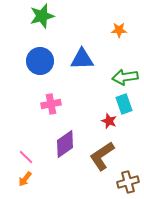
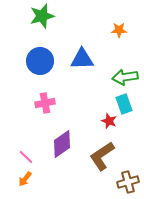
pink cross: moved 6 px left, 1 px up
purple diamond: moved 3 px left
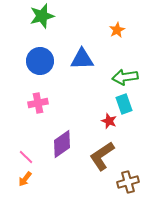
orange star: moved 2 px left; rotated 28 degrees counterclockwise
pink cross: moved 7 px left
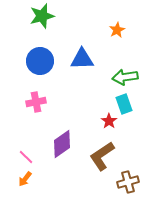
pink cross: moved 2 px left, 1 px up
red star: rotated 14 degrees clockwise
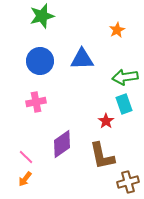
red star: moved 3 px left
brown L-shape: rotated 68 degrees counterclockwise
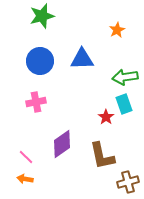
red star: moved 4 px up
orange arrow: rotated 63 degrees clockwise
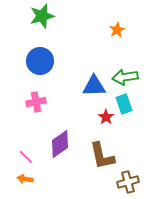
blue triangle: moved 12 px right, 27 px down
purple diamond: moved 2 px left
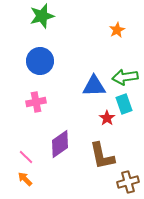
red star: moved 1 px right, 1 px down
orange arrow: rotated 35 degrees clockwise
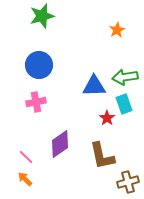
blue circle: moved 1 px left, 4 px down
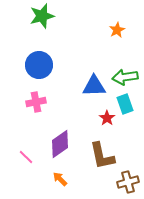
cyan rectangle: moved 1 px right
orange arrow: moved 35 px right
